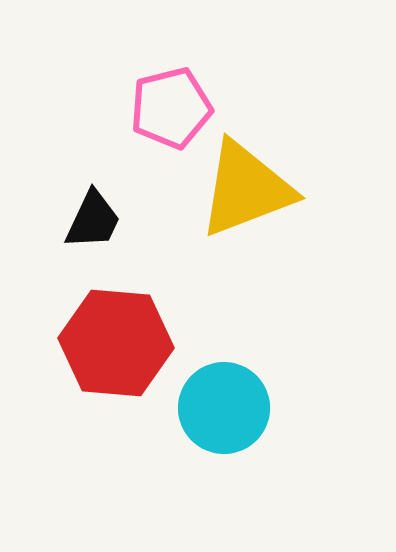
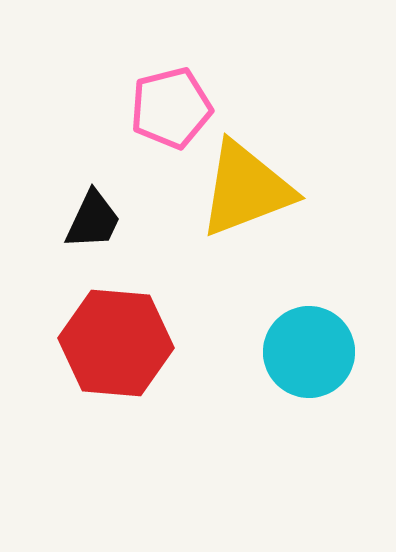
cyan circle: moved 85 px right, 56 px up
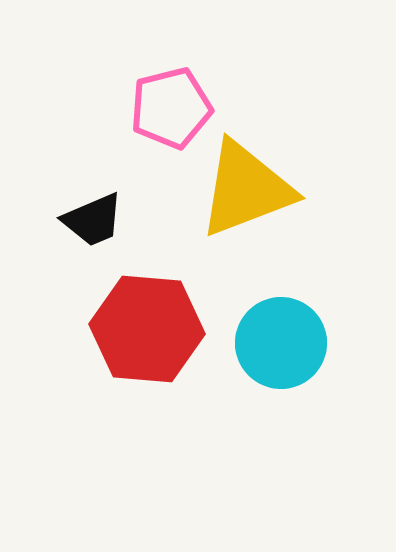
black trapezoid: rotated 42 degrees clockwise
red hexagon: moved 31 px right, 14 px up
cyan circle: moved 28 px left, 9 px up
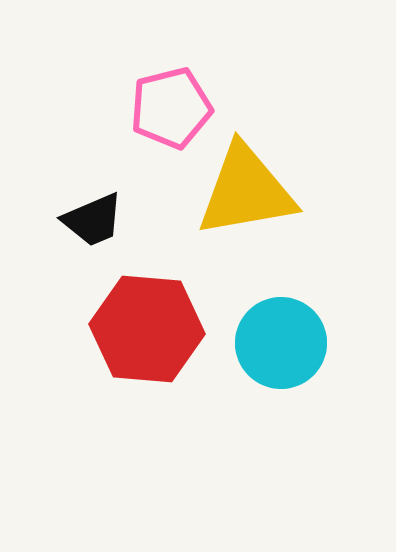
yellow triangle: moved 2 px down; rotated 11 degrees clockwise
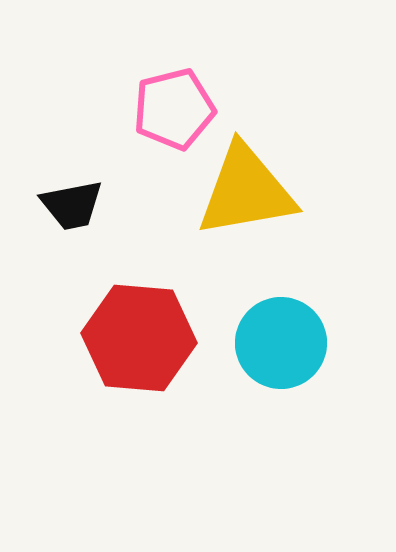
pink pentagon: moved 3 px right, 1 px down
black trapezoid: moved 21 px left, 15 px up; rotated 12 degrees clockwise
red hexagon: moved 8 px left, 9 px down
